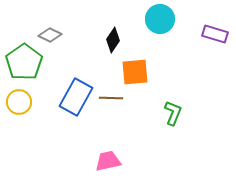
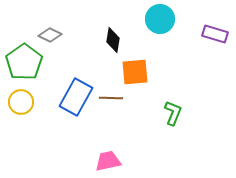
black diamond: rotated 25 degrees counterclockwise
yellow circle: moved 2 px right
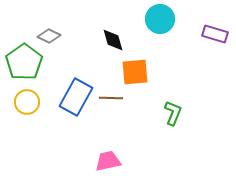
gray diamond: moved 1 px left, 1 px down
black diamond: rotated 25 degrees counterclockwise
yellow circle: moved 6 px right
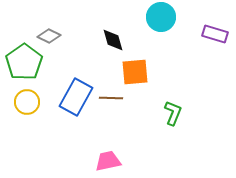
cyan circle: moved 1 px right, 2 px up
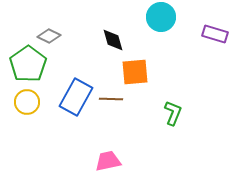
green pentagon: moved 4 px right, 2 px down
brown line: moved 1 px down
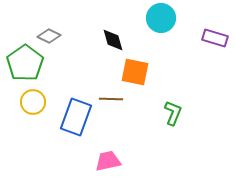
cyan circle: moved 1 px down
purple rectangle: moved 4 px down
green pentagon: moved 3 px left, 1 px up
orange square: rotated 16 degrees clockwise
blue rectangle: moved 20 px down; rotated 9 degrees counterclockwise
yellow circle: moved 6 px right
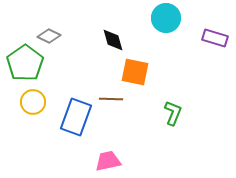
cyan circle: moved 5 px right
